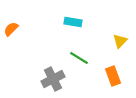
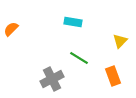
gray cross: moved 1 px left
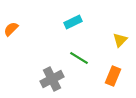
cyan rectangle: rotated 36 degrees counterclockwise
yellow triangle: moved 1 px up
orange rectangle: rotated 42 degrees clockwise
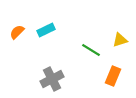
cyan rectangle: moved 27 px left, 8 px down
orange semicircle: moved 6 px right, 3 px down
yellow triangle: rotated 28 degrees clockwise
green line: moved 12 px right, 8 px up
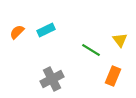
yellow triangle: rotated 49 degrees counterclockwise
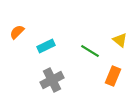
cyan rectangle: moved 16 px down
yellow triangle: rotated 14 degrees counterclockwise
green line: moved 1 px left, 1 px down
gray cross: moved 1 px down
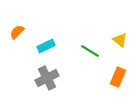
orange rectangle: moved 5 px right, 1 px down
gray cross: moved 5 px left, 2 px up
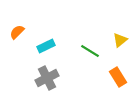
yellow triangle: rotated 42 degrees clockwise
orange rectangle: rotated 54 degrees counterclockwise
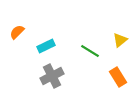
gray cross: moved 5 px right, 2 px up
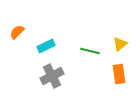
yellow triangle: moved 4 px down
green line: rotated 18 degrees counterclockwise
orange rectangle: moved 1 px right, 3 px up; rotated 24 degrees clockwise
